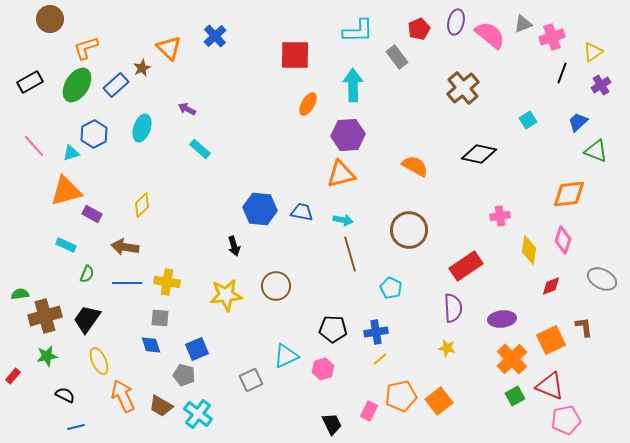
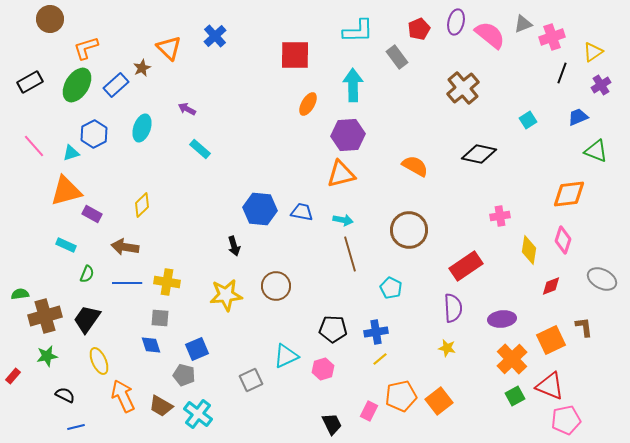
blue trapezoid at (578, 122): moved 5 px up; rotated 20 degrees clockwise
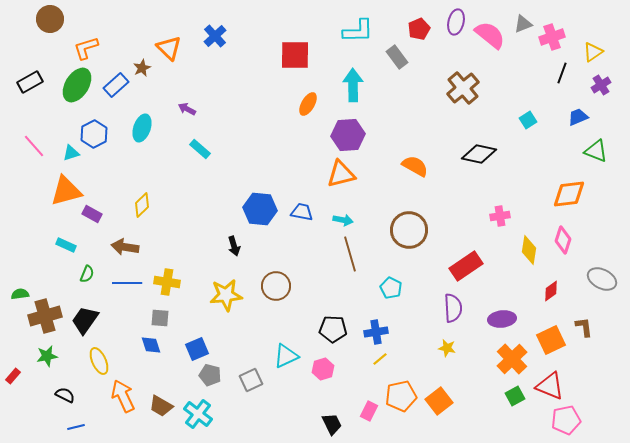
red diamond at (551, 286): moved 5 px down; rotated 15 degrees counterclockwise
black trapezoid at (87, 319): moved 2 px left, 1 px down
gray pentagon at (184, 375): moved 26 px right
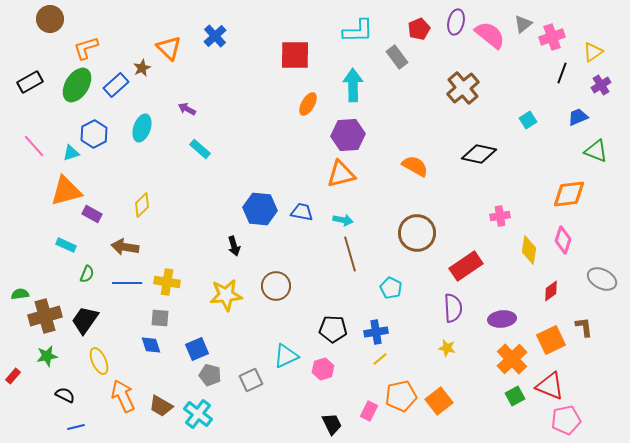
gray triangle at (523, 24): rotated 18 degrees counterclockwise
brown circle at (409, 230): moved 8 px right, 3 px down
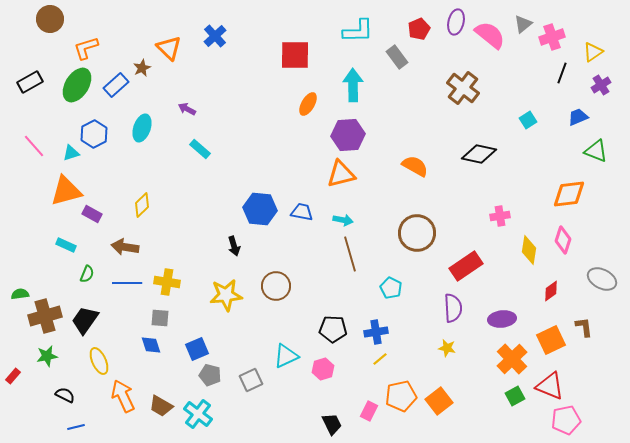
brown cross at (463, 88): rotated 12 degrees counterclockwise
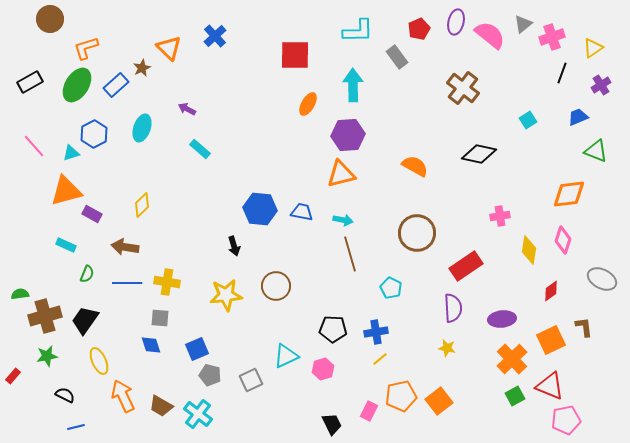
yellow triangle at (593, 52): moved 4 px up
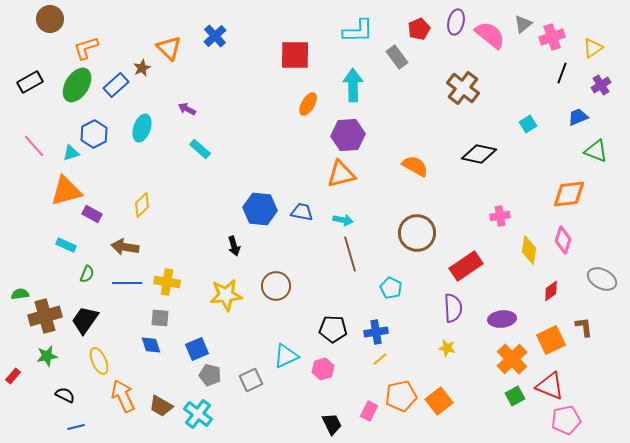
cyan square at (528, 120): moved 4 px down
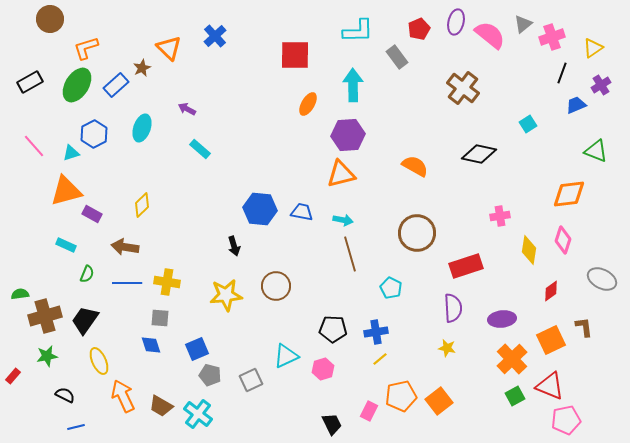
blue trapezoid at (578, 117): moved 2 px left, 12 px up
red rectangle at (466, 266): rotated 16 degrees clockwise
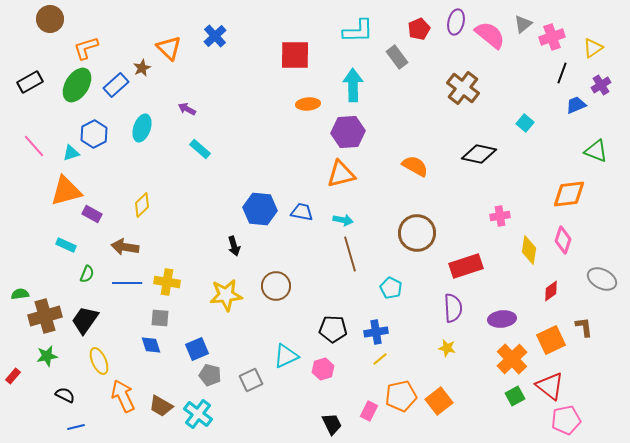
orange ellipse at (308, 104): rotated 55 degrees clockwise
cyan square at (528, 124): moved 3 px left, 1 px up; rotated 18 degrees counterclockwise
purple hexagon at (348, 135): moved 3 px up
red triangle at (550, 386): rotated 16 degrees clockwise
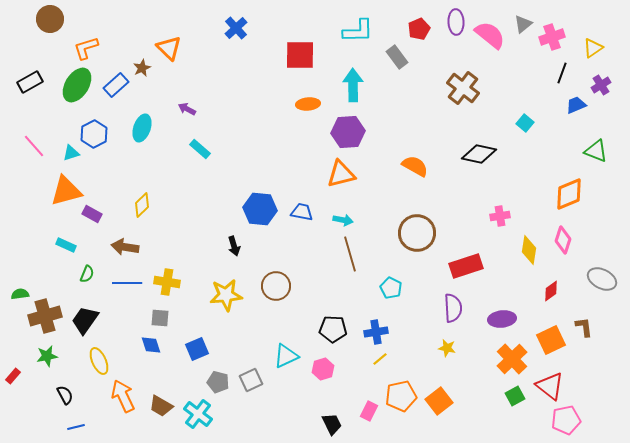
purple ellipse at (456, 22): rotated 15 degrees counterclockwise
blue cross at (215, 36): moved 21 px right, 8 px up
red square at (295, 55): moved 5 px right
orange diamond at (569, 194): rotated 16 degrees counterclockwise
gray pentagon at (210, 375): moved 8 px right, 7 px down
black semicircle at (65, 395): rotated 36 degrees clockwise
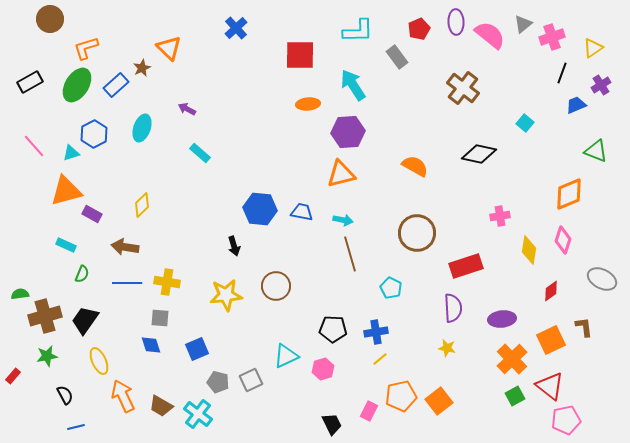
cyan arrow at (353, 85): rotated 32 degrees counterclockwise
cyan rectangle at (200, 149): moved 4 px down
green semicircle at (87, 274): moved 5 px left
